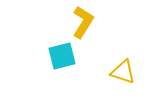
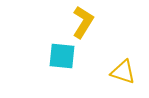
cyan square: rotated 20 degrees clockwise
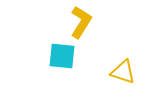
yellow L-shape: moved 2 px left
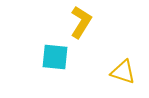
cyan square: moved 7 px left, 1 px down
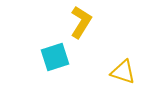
cyan square: rotated 24 degrees counterclockwise
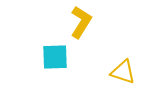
cyan square: rotated 16 degrees clockwise
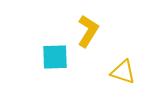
yellow L-shape: moved 7 px right, 9 px down
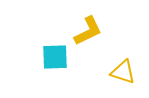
yellow L-shape: rotated 32 degrees clockwise
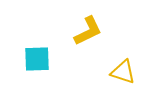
cyan square: moved 18 px left, 2 px down
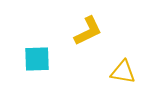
yellow triangle: rotated 8 degrees counterclockwise
